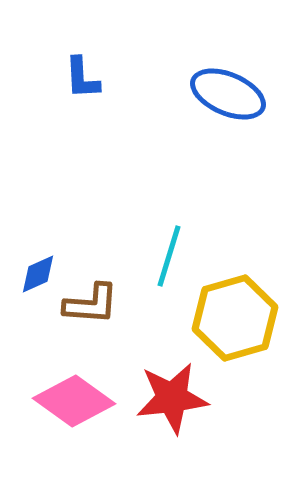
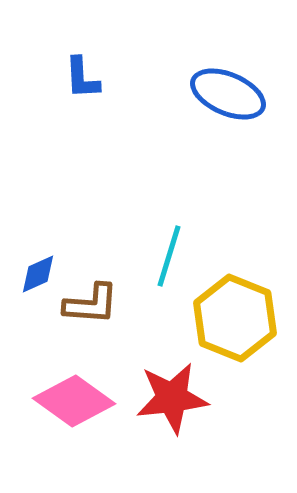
yellow hexagon: rotated 22 degrees counterclockwise
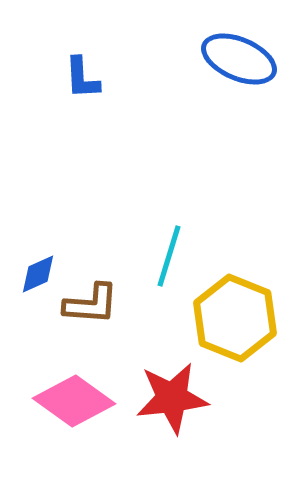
blue ellipse: moved 11 px right, 35 px up
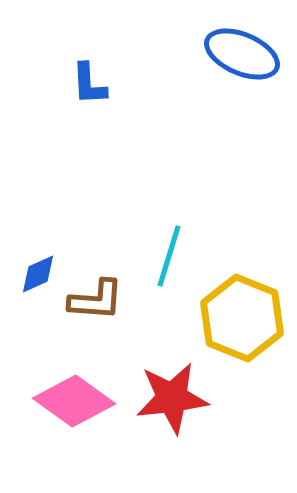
blue ellipse: moved 3 px right, 5 px up
blue L-shape: moved 7 px right, 6 px down
brown L-shape: moved 5 px right, 4 px up
yellow hexagon: moved 7 px right
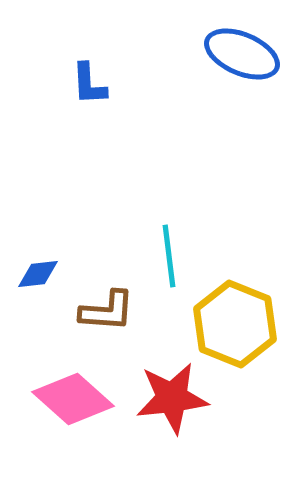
cyan line: rotated 24 degrees counterclockwise
blue diamond: rotated 18 degrees clockwise
brown L-shape: moved 11 px right, 11 px down
yellow hexagon: moved 7 px left, 6 px down
pink diamond: moved 1 px left, 2 px up; rotated 6 degrees clockwise
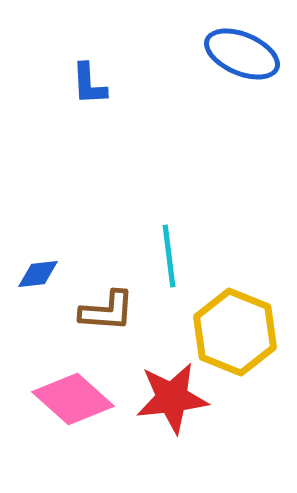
yellow hexagon: moved 8 px down
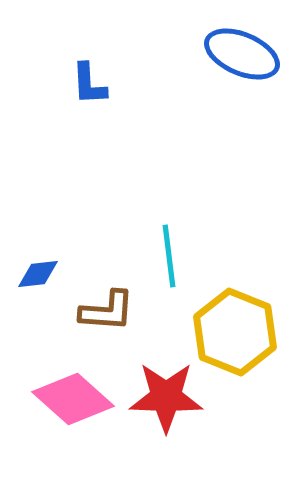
red star: moved 6 px left, 1 px up; rotated 8 degrees clockwise
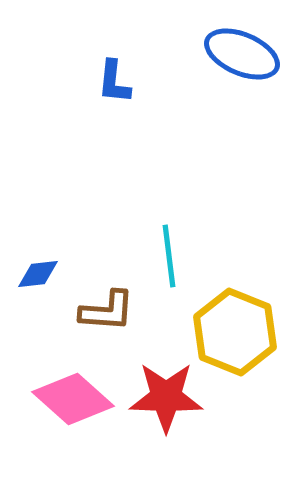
blue L-shape: moved 25 px right, 2 px up; rotated 9 degrees clockwise
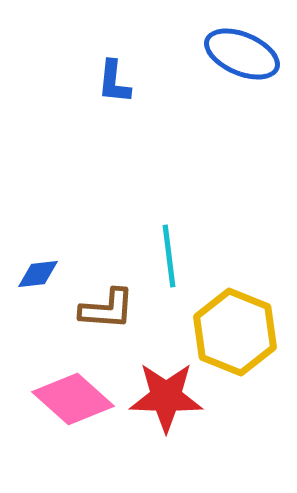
brown L-shape: moved 2 px up
